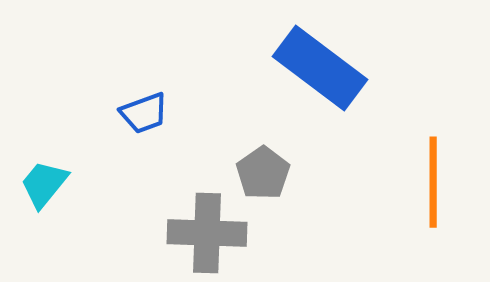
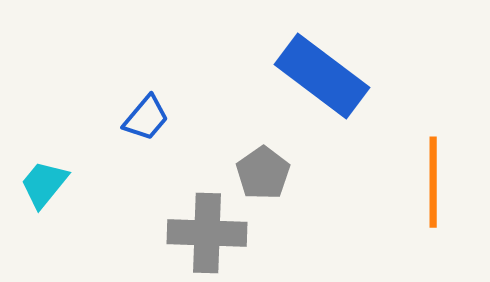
blue rectangle: moved 2 px right, 8 px down
blue trapezoid: moved 2 px right, 5 px down; rotated 30 degrees counterclockwise
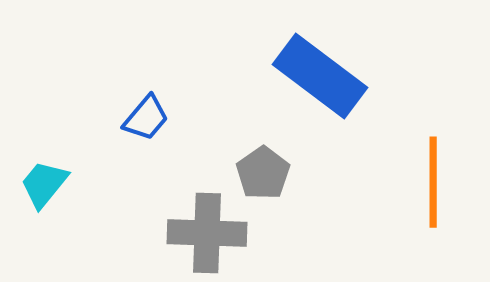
blue rectangle: moved 2 px left
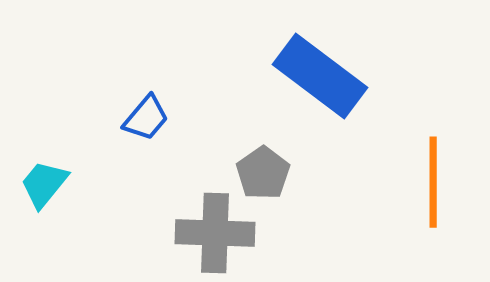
gray cross: moved 8 px right
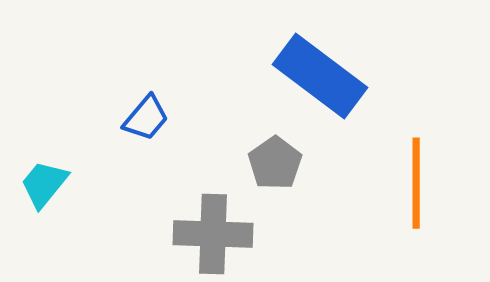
gray pentagon: moved 12 px right, 10 px up
orange line: moved 17 px left, 1 px down
gray cross: moved 2 px left, 1 px down
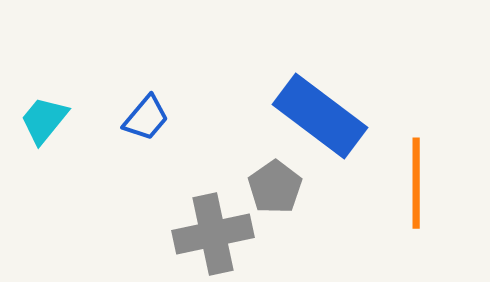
blue rectangle: moved 40 px down
gray pentagon: moved 24 px down
cyan trapezoid: moved 64 px up
gray cross: rotated 14 degrees counterclockwise
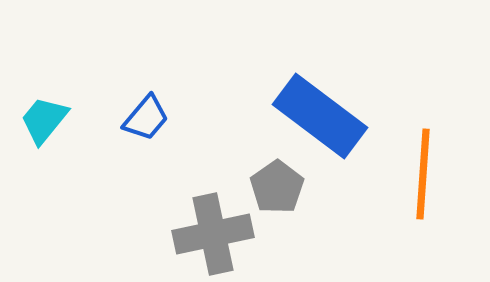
orange line: moved 7 px right, 9 px up; rotated 4 degrees clockwise
gray pentagon: moved 2 px right
